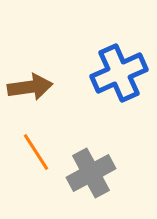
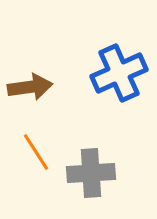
gray cross: rotated 24 degrees clockwise
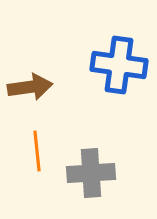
blue cross: moved 8 px up; rotated 32 degrees clockwise
orange line: moved 1 px right, 1 px up; rotated 27 degrees clockwise
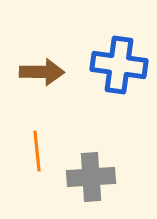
brown arrow: moved 12 px right, 15 px up; rotated 9 degrees clockwise
gray cross: moved 4 px down
